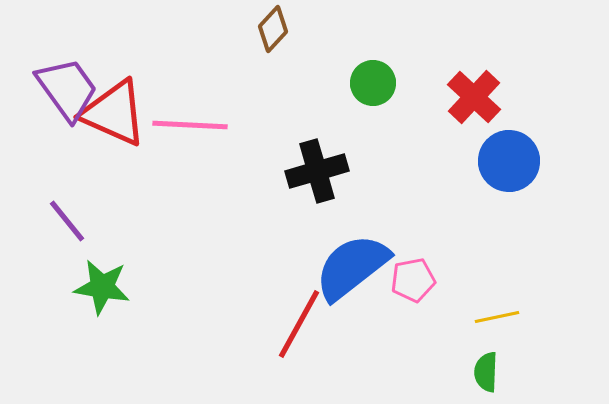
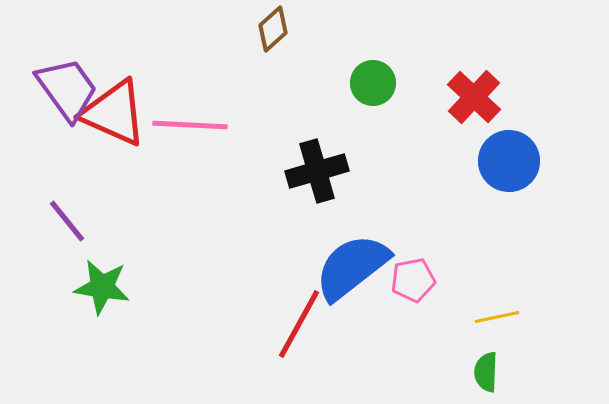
brown diamond: rotated 6 degrees clockwise
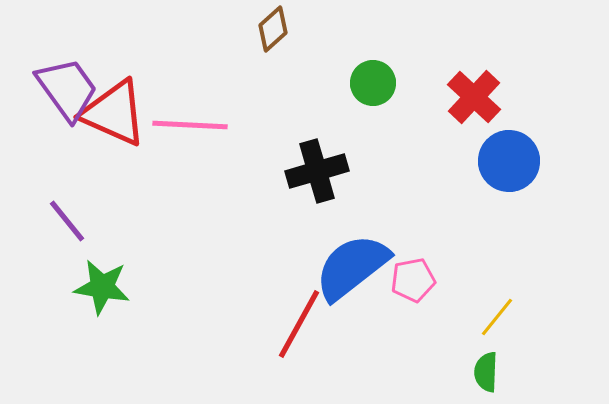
yellow line: rotated 39 degrees counterclockwise
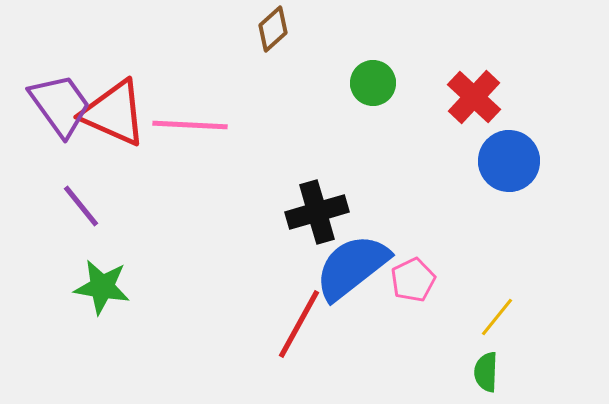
purple trapezoid: moved 7 px left, 16 px down
black cross: moved 41 px down
purple line: moved 14 px right, 15 px up
pink pentagon: rotated 15 degrees counterclockwise
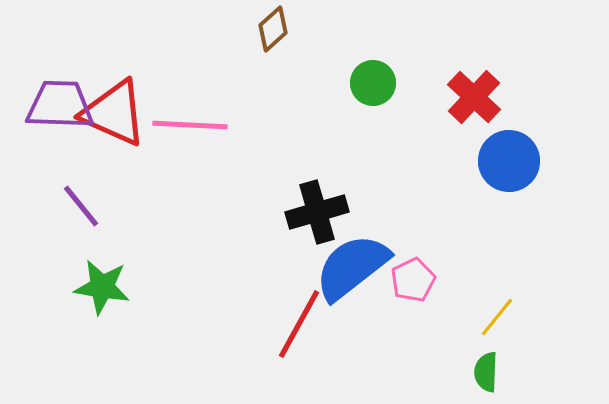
purple trapezoid: rotated 52 degrees counterclockwise
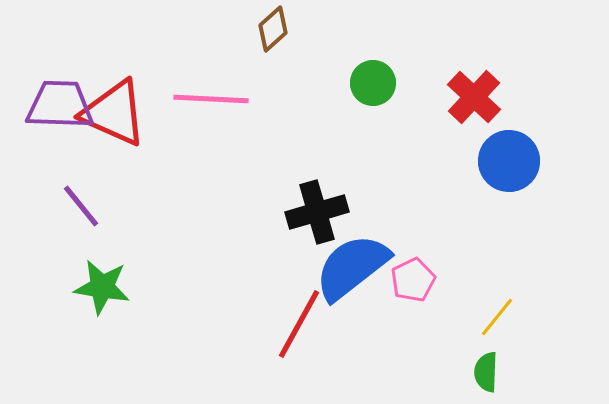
pink line: moved 21 px right, 26 px up
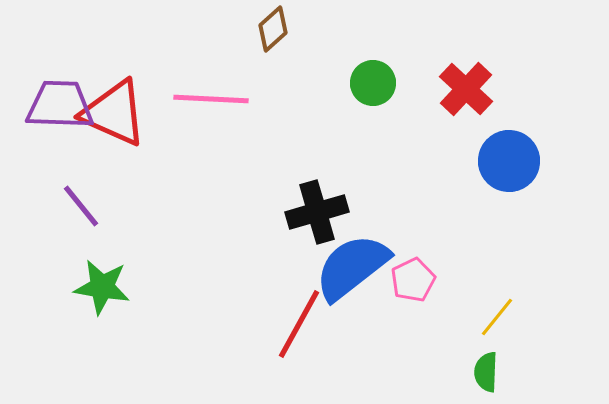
red cross: moved 8 px left, 8 px up
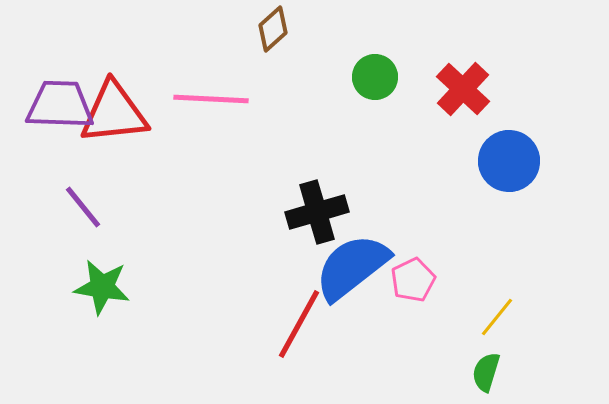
green circle: moved 2 px right, 6 px up
red cross: moved 3 px left
red triangle: rotated 30 degrees counterclockwise
purple line: moved 2 px right, 1 px down
green semicircle: rotated 15 degrees clockwise
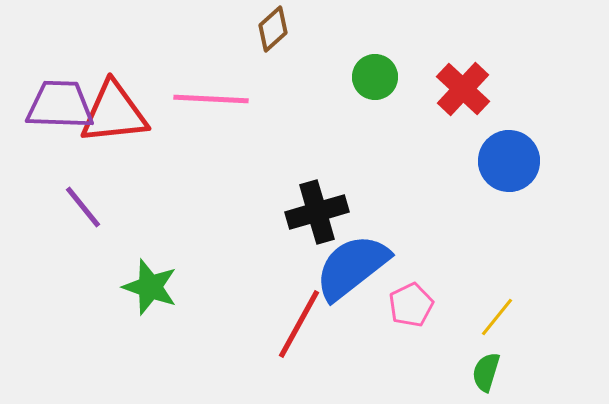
pink pentagon: moved 2 px left, 25 px down
green star: moved 48 px right; rotated 10 degrees clockwise
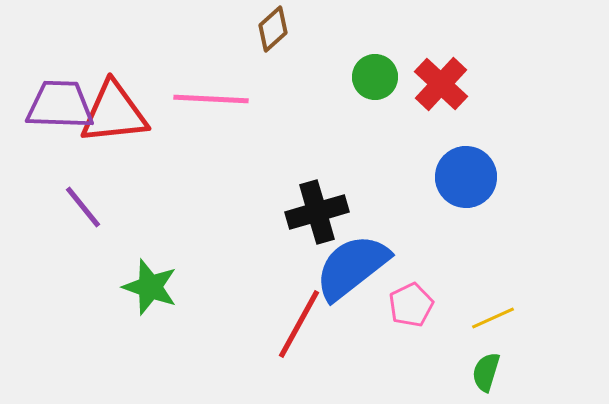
red cross: moved 22 px left, 5 px up
blue circle: moved 43 px left, 16 px down
yellow line: moved 4 px left, 1 px down; rotated 27 degrees clockwise
